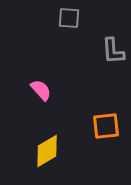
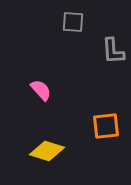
gray square: moved 4 px right, 4 px down
yellow diamond: rotated 48 degrees clockwise
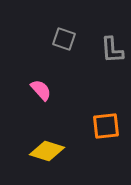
gray square: moved 9 px left, 17 px down; rotated 15 degrees clockwise
gray L-shape: moved 1 px left, 1 px up
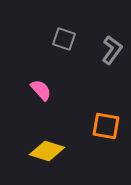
gray L-shape: rotated 140 degrees counterclockwise
orange square: rotated 16 degrees clockwise
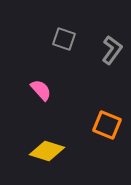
orange square: moved 1 px right, 1 px up; rotated 12 degrees clockwise
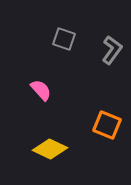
yellow diamond: moved 3 px right, 2 px up; rotated 8 degrees clockwise
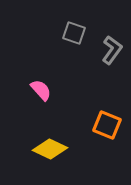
gray square: moved 10 px right, 6 px up
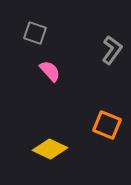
gray square: moved 39 px left
pink semicircle: moved 9 px right, 19 px up
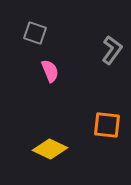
pink semicircle: rotated 20 degrees clockwise
orange square: rotated 16 degrees counterclockwise
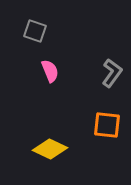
gray square: moved 2 px up
gray L-shape: moved 23 px down
